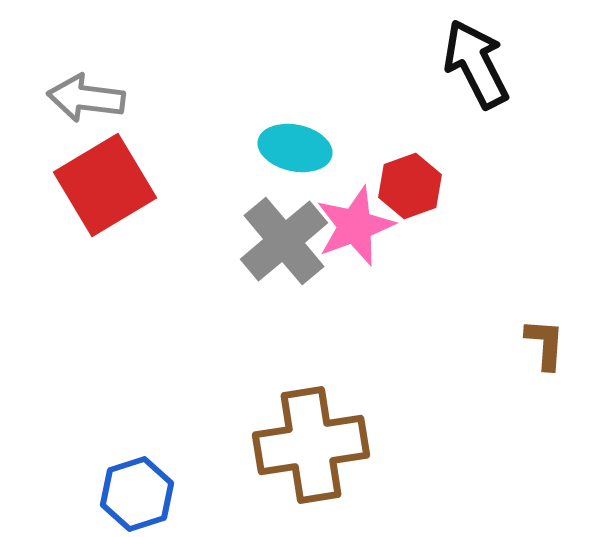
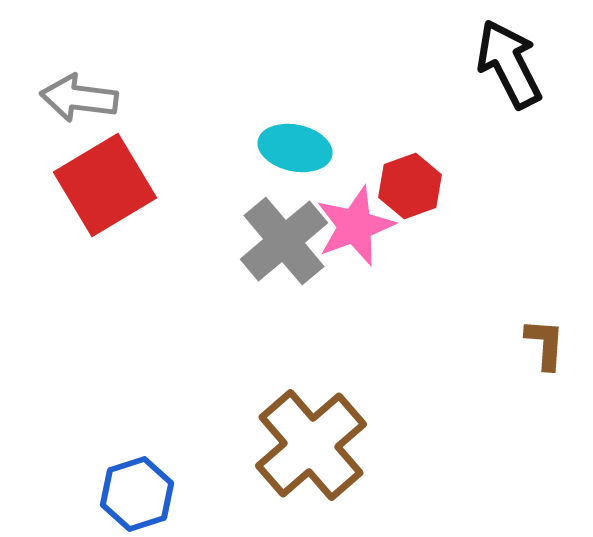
black arrow: moved 33 px right
gray arrow: moved 7 px left
brown cross: rotated 32 degrees counterclockwise
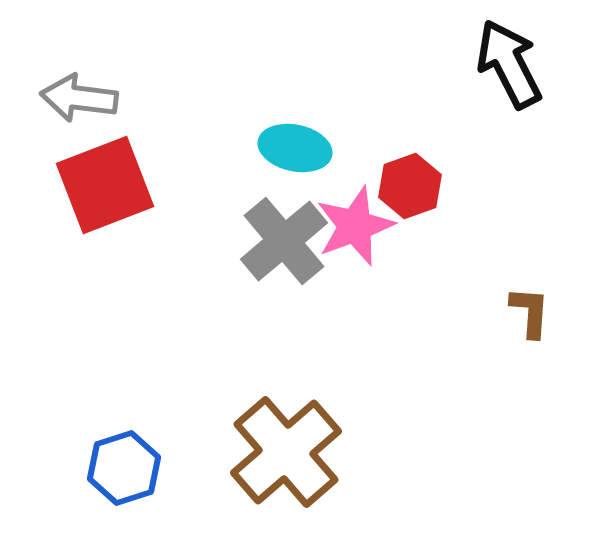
red square: rotated 10 degrees clockwise
brown L-shape: moved 15 px left, 32 px up
brown cross: moved 25 px left, 7 px down
blue hexagon: moved 13 px left, 26 px up
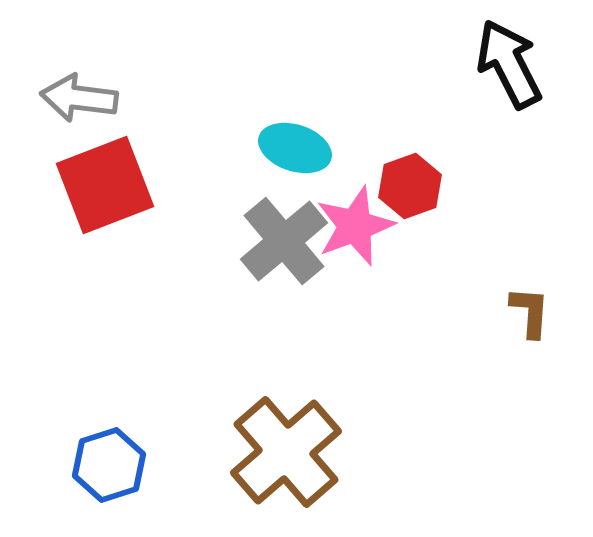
cyan ellipse: rotated 6 degrees clockwise
blue hexagon: moved 15 px left, 3 px up
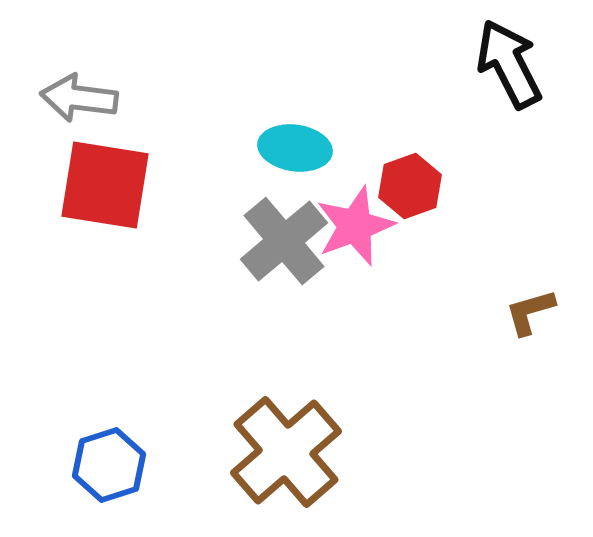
cyan ellipse: rotated 10 degrees counterclockwise
red square: rotated 30 degrees clockwise
brown L-shape: rotated 110 degrees counterclockwise
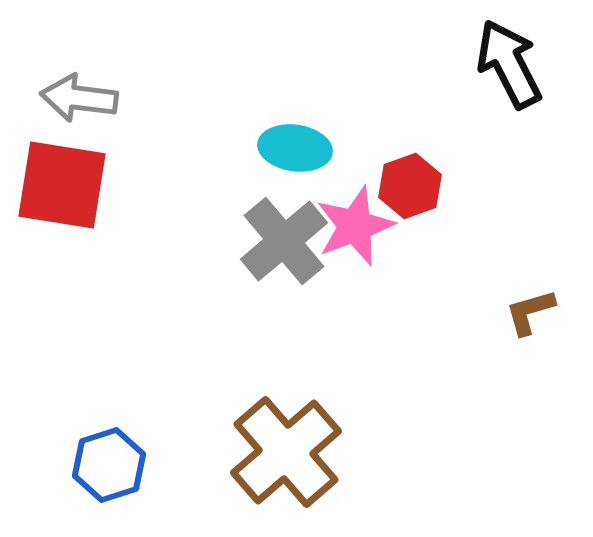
red square: moved 43 px left
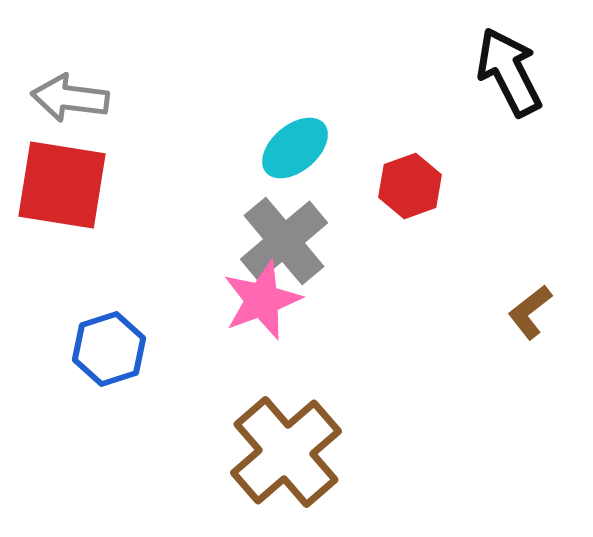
black arrow: moved 8 px down
gray arrow: moved 9 px left
cyan ellipse: rotated 48 degrees counterclockwise
pink star: moved 93 px left, 74 px down
brown L-shape: rotated 22 degrees counterclockwise
blue hexagon: moved 116 px up
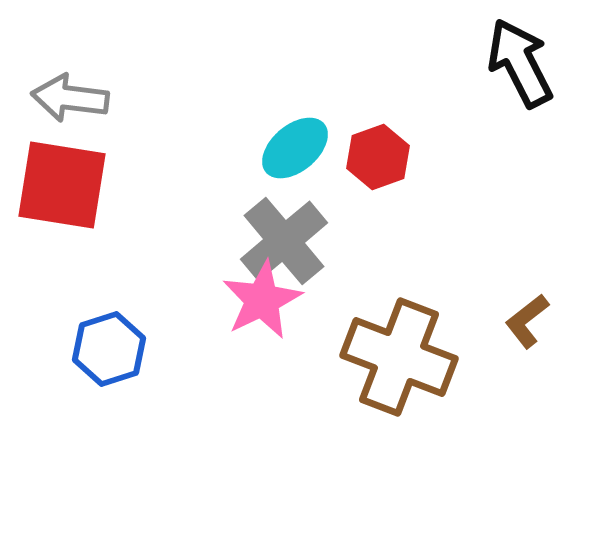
black arrow: moved 11 px right, 9 px up
red hexagon: moved 32 px left, 29 px up
pink star: rotated 6 degrees counterclockwise
brown L-shape: moved 3 px left, 9 px down
brown cross: moved 113 px right, 95 px up; rotated 28 degrees counterclockwise
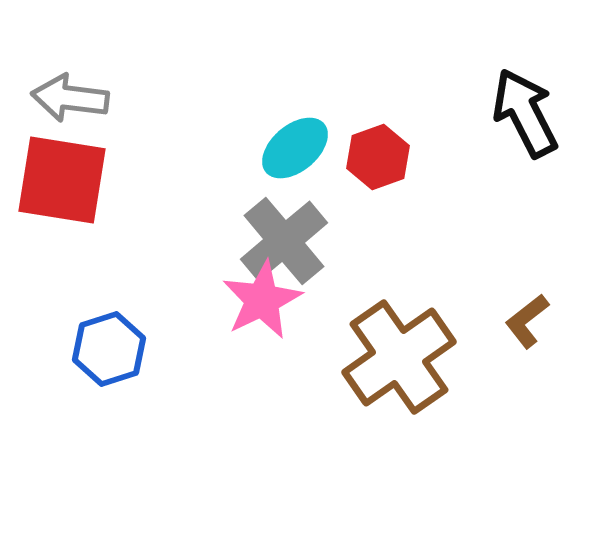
black arrow: moved 5 px right, 50 px down
red square: moved 5 px up
brown cross: rotated 34 degrees clockwise
